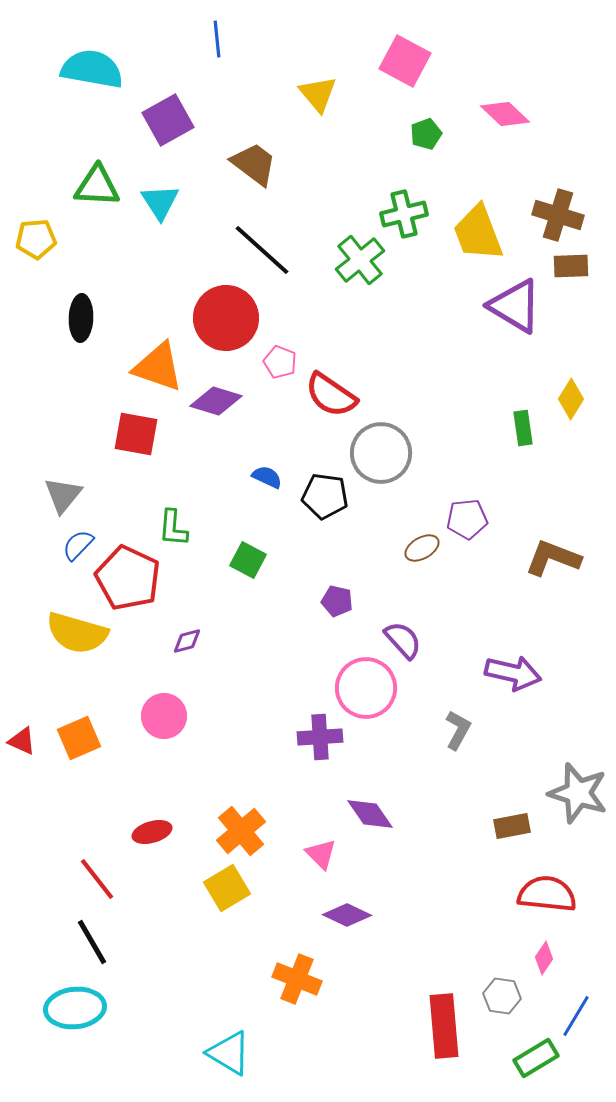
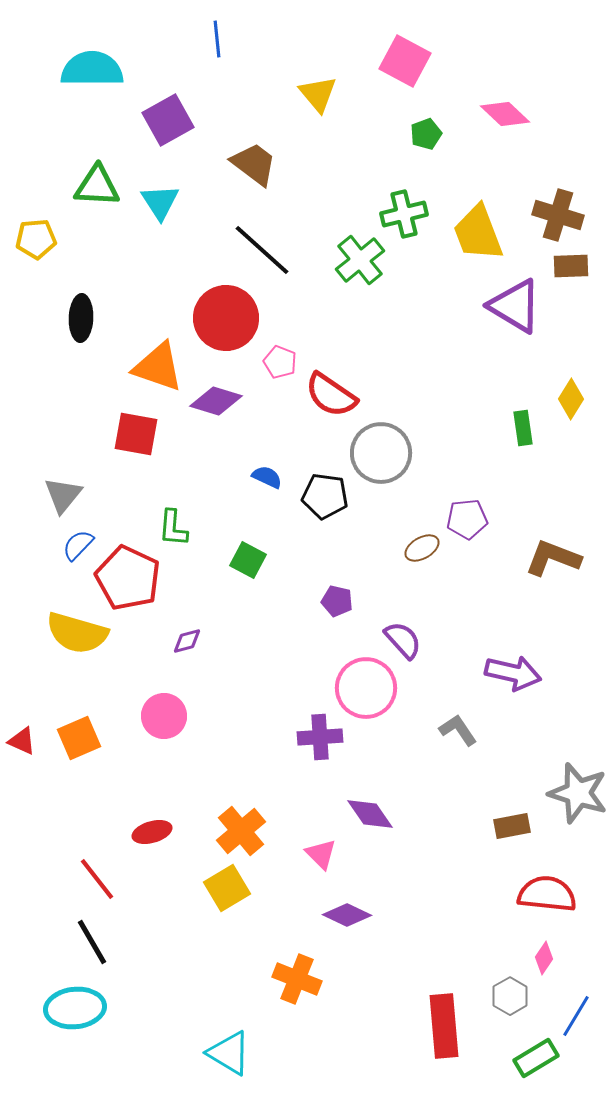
cyan semicircle at (92, 69): rotated 10 degrees counterclockwise
gray L-shape at (458, 730): rotated 63 degrees counterclockwise
gray hexagon at (502, 996): moved 8 px right; rotated 21 degrees clockwise
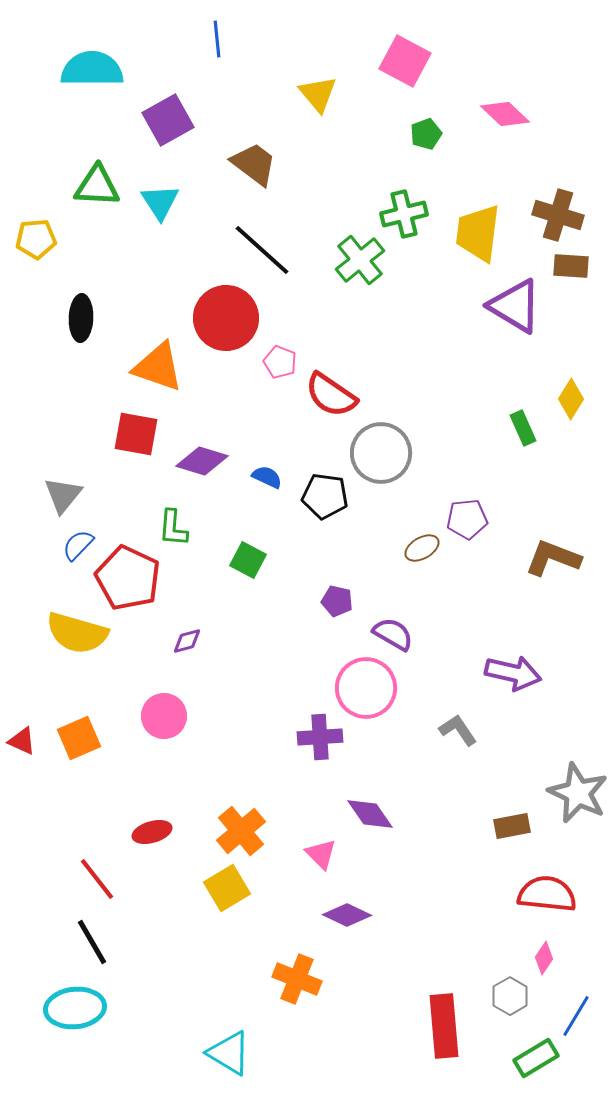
yellow trapezoid at (478, 233): rotated 28 degrees clockwise
brown rectangle at (571, 266): rotated 6 degrees clockwise
purple diamond at (216, 401): moved 14 px left, 60 px down
green rectangle at (523, 428): rotated 16 degrees counterclockwise
purple semicircle at (403, 640): moved 10 px left, 6 px up; rotated 18 degrees counterclockwise
gray star at (578, 793): rotated 8 degrees clockwise
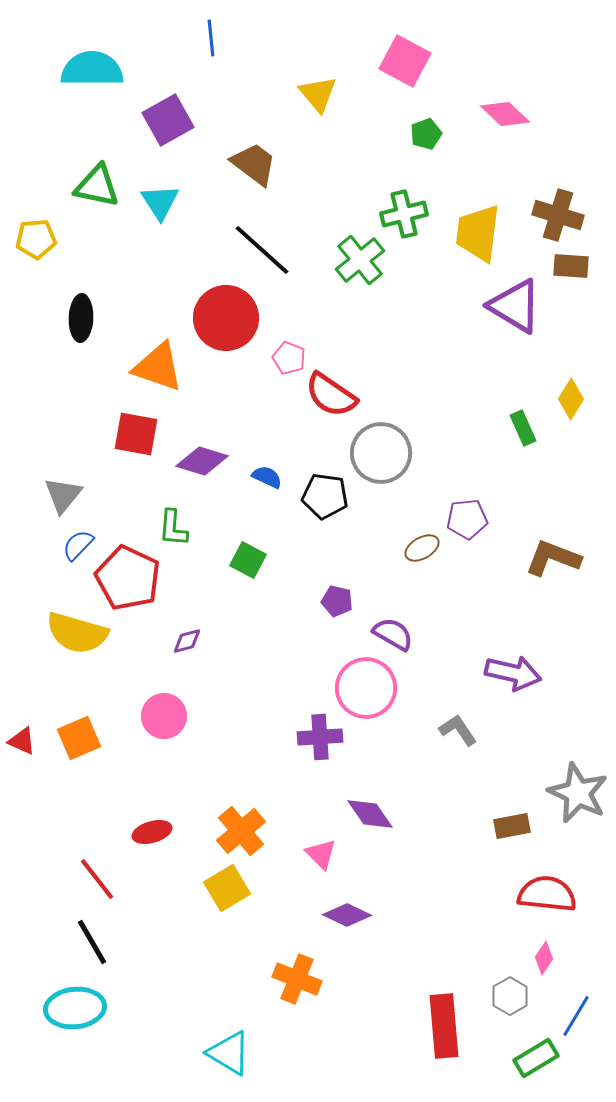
blue line at (217, 39): moved 6 px left, 1 px up
green triangle at (97, 186): rotated 9 degrees clockwise
pink pentagon at (280, 362): moved 9 px right, 4 px up
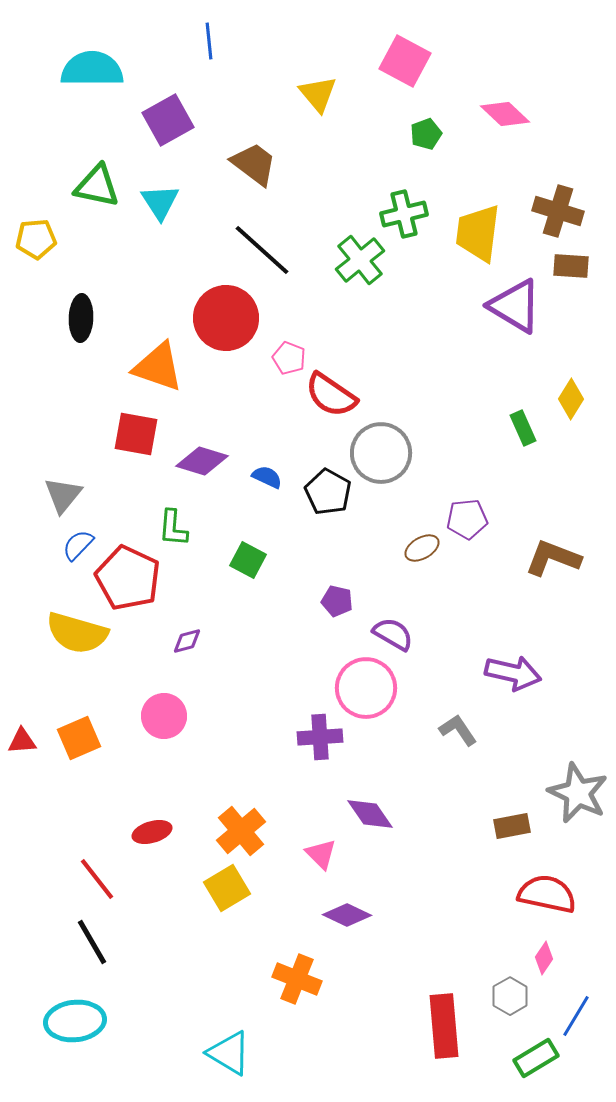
blue line at (211, 38): moved 2 px left, 3 px down
brown cross at (558, 215): moved 4 px up
black pentagon at (325, 496): moved 3 px right, 4 px up; rotated 21 degrees clockwise
red triangle at (22, 741): rotated 28 degrees counterclockwise
red semicircle at (547, 894): rotated 6 degrees clockwise
cyan ellipse at (75, 1008): moved 13 px down
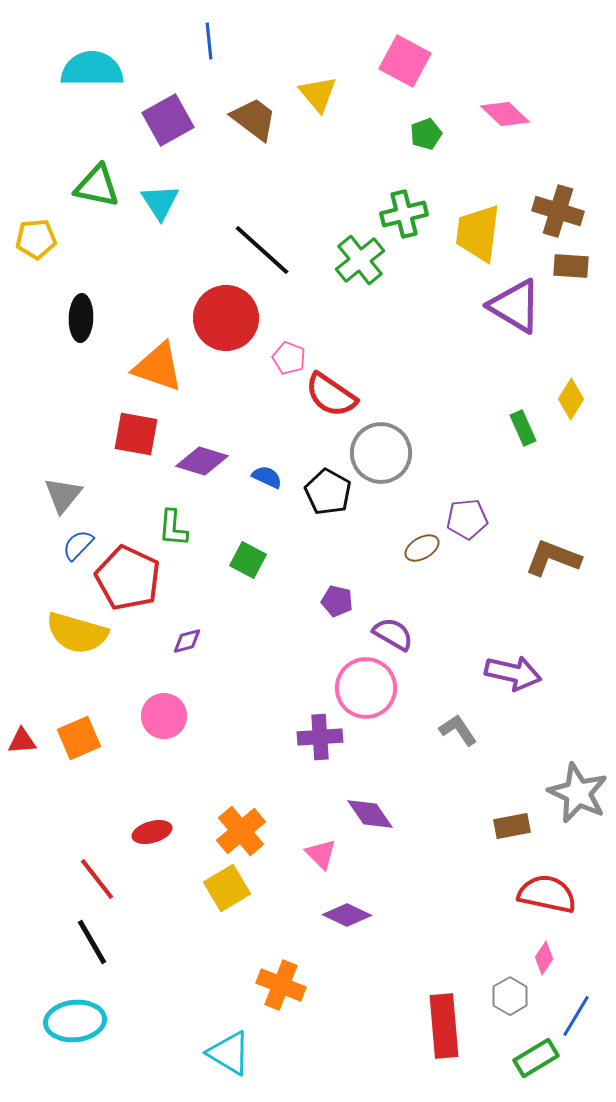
brown trapezoid at (254, 164): moved 45 px up
orange cross at (297, 979): moved 16 px left, 6 px down
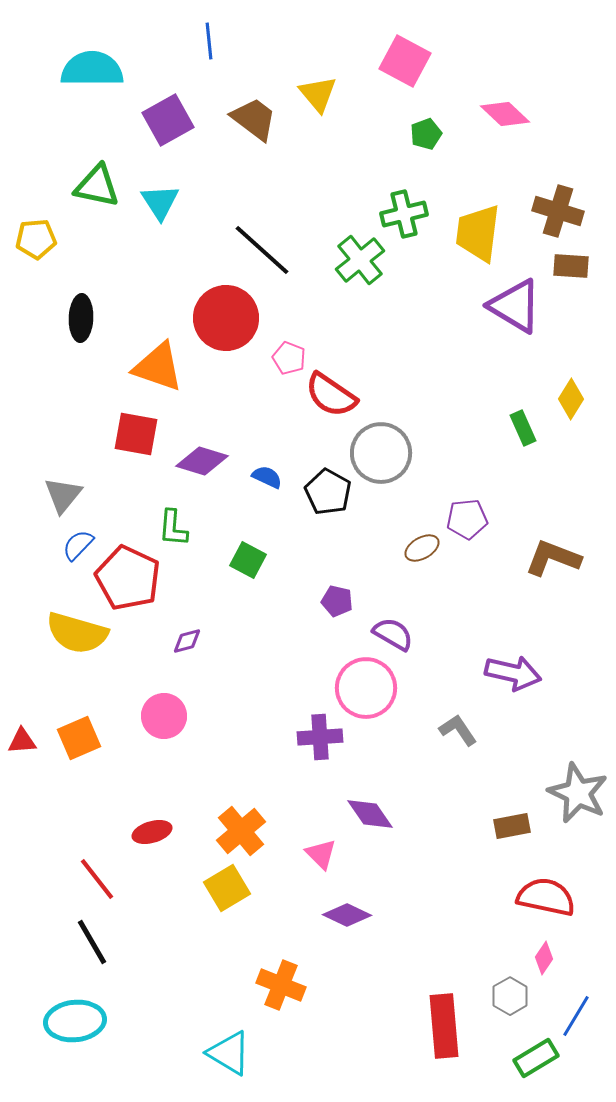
red semicircle at (547, 894): moved 1 px left, 3 px down
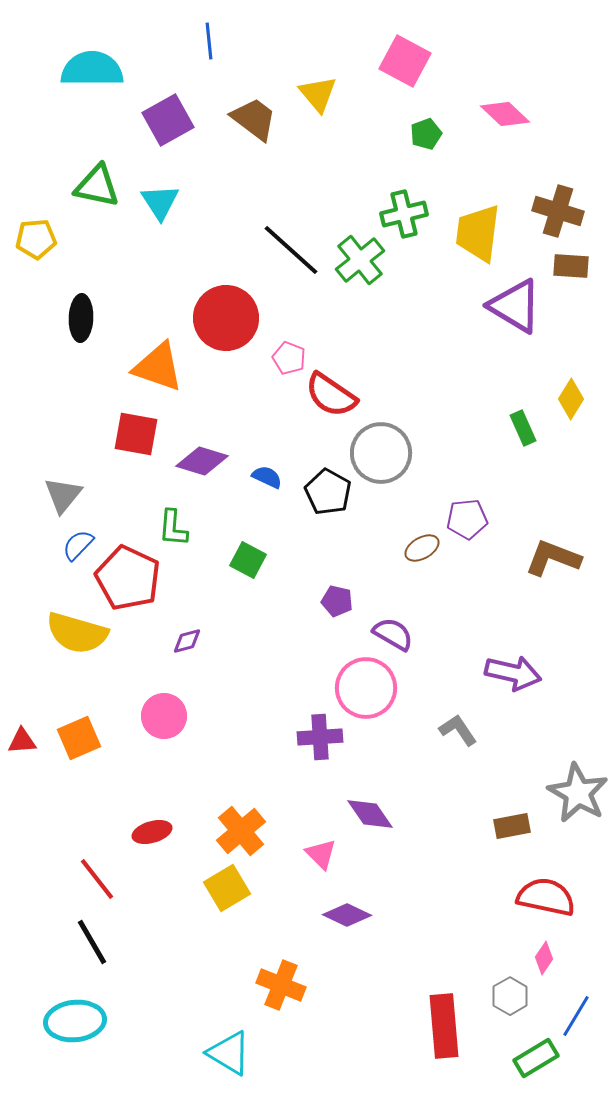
black line at (262, 250): moved 29 px right
gray star at (578, 793): rotated 4 degrees clockwise
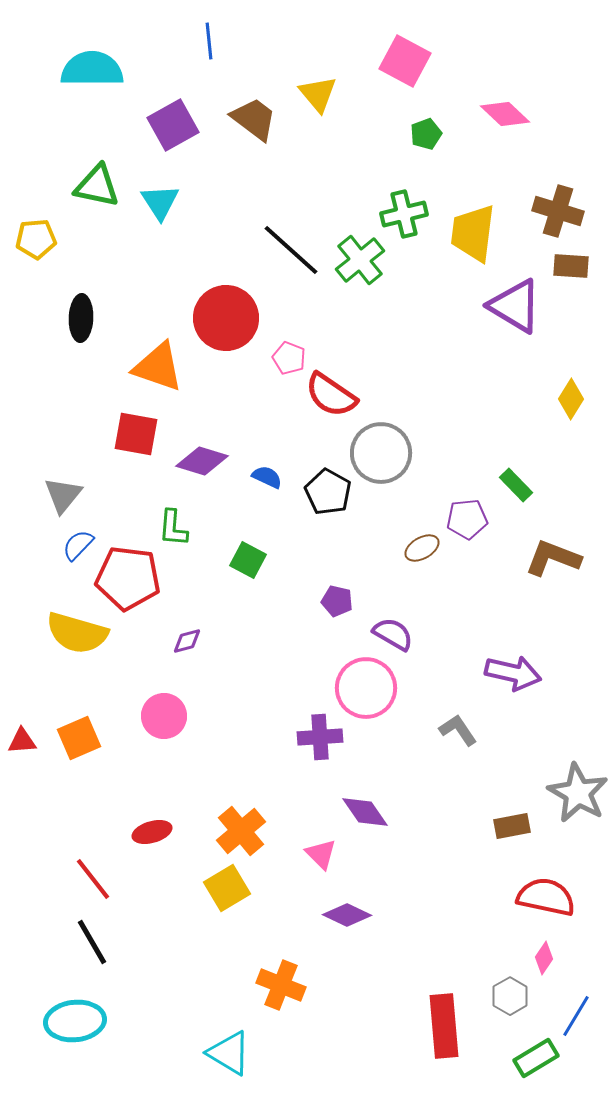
purple square at (168, 120): moved 5 px right, 5 px down
yellow trapezoid at (478, 233): moved 5 px left
green rectangle at (523, 428): moved 7 px left, 57 px down; rotated 20 degrees counterclockwise
red pentagon at (128, 578): rotated 18 degrees counterclockwise
purple diamond at (370, 814): moved 5 px left, 2 px up
red line at (97, 879): moved 4 px left
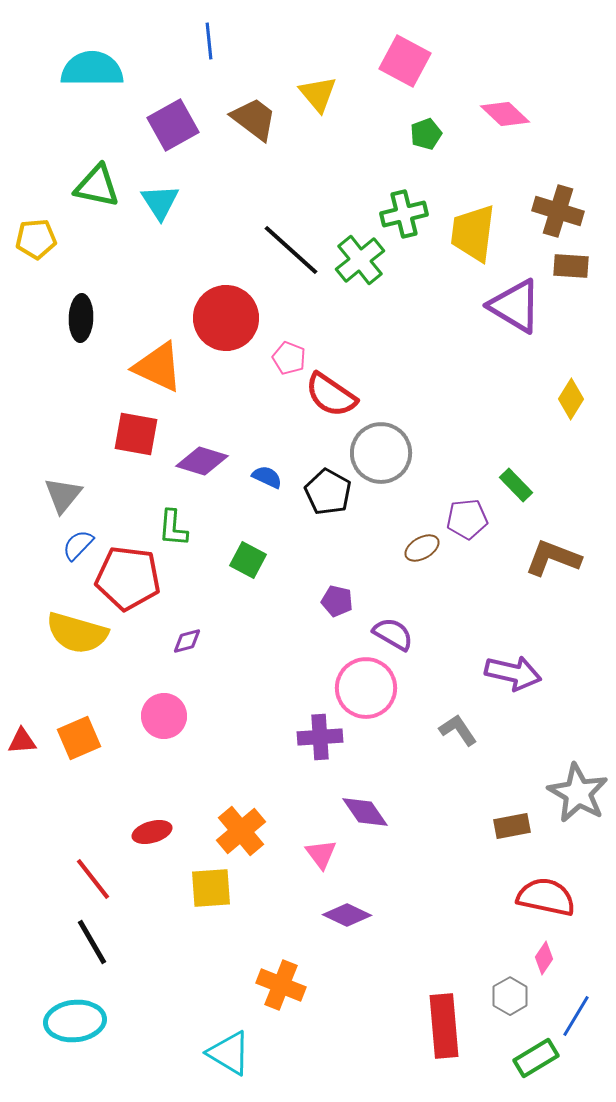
orange triangle at (158, 367): rotated 6 degrees clockwise
pink triangle at (321, 854): rotated 8 degrees clockwise
yellow square at (227, 888): moved 16 px left; rotated 27 degrees clockwise
